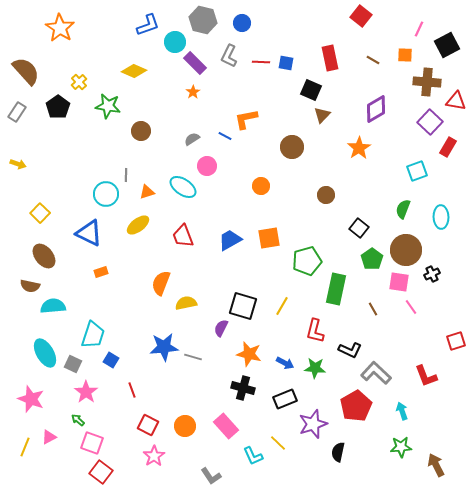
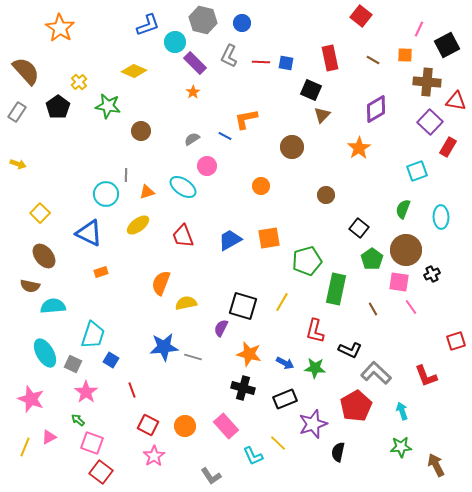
yellow line at (282, 306): moved 4 px up
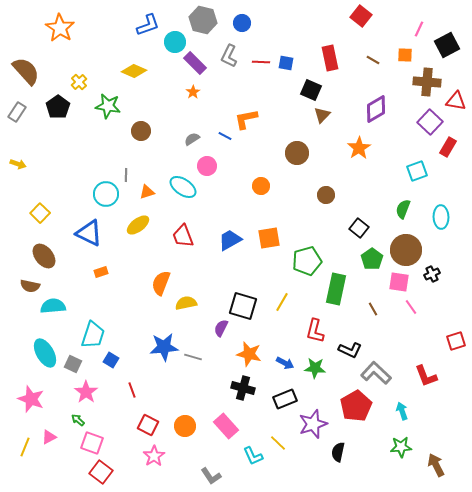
brown circle at (292, 147): moved 5 px right, 6 px down
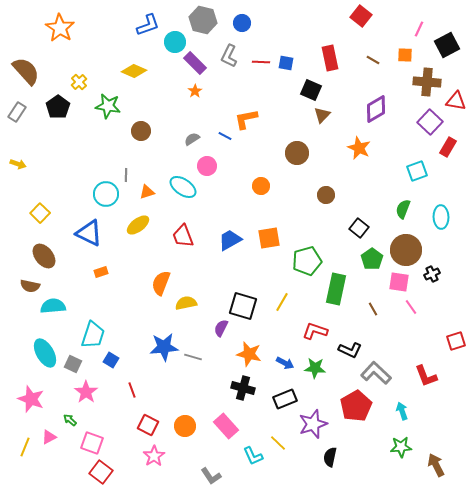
orange star at (193, 92): moved 2 px right, 1 px up
orange star at (359, 148): rotated 15 degrees counterclockwise
red L-shape at (315, 331): rotated 95 degrees clockwise
green arrow at (78, 420): moved 8 px left
black semicircle at (338, 452): moved 8 px left, 5 px down
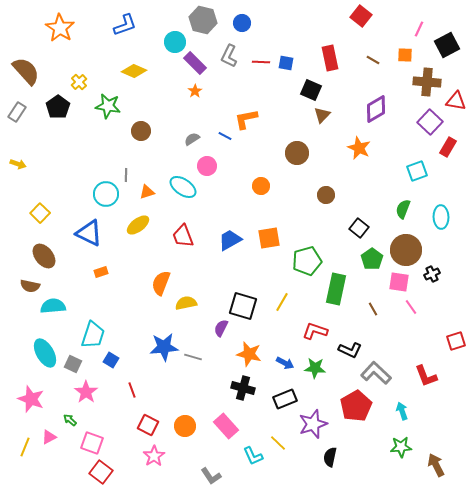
blue L-shape at (148, 25): moved 23 px left
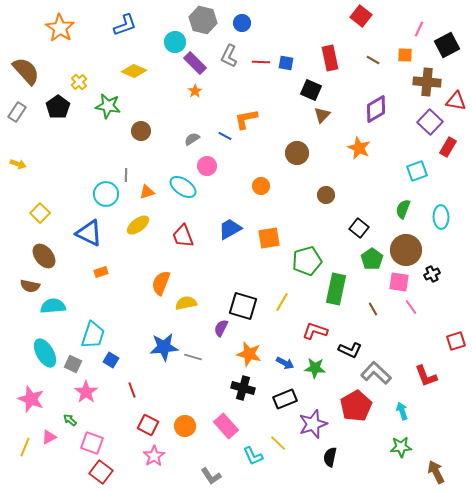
blue trapezoid at (230, 240): moved 11 px up
brown arrow at (436, 465): moved 7 px down
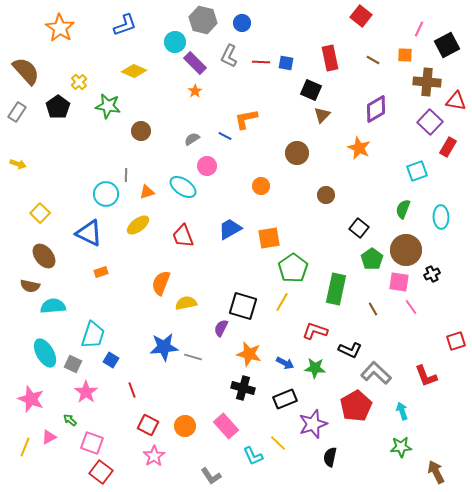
green pentagon at (307, 261): moved 14 px left, 7 px down; rotated 20 degrees counterclockwise
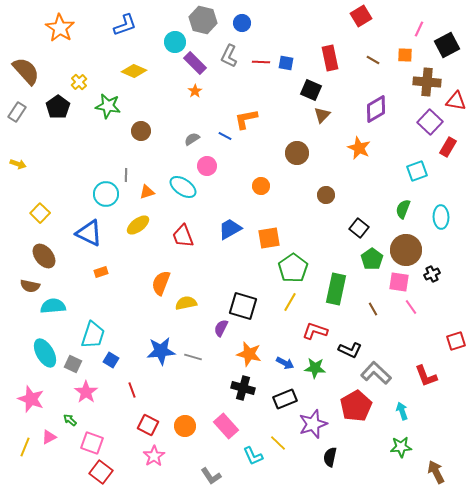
red square at (361, 16): rotated 20 degrees clockwise
yellow line at (282, 302): moved 8 px right
blue star at (164, 347): moved 3 px left, 4 px down
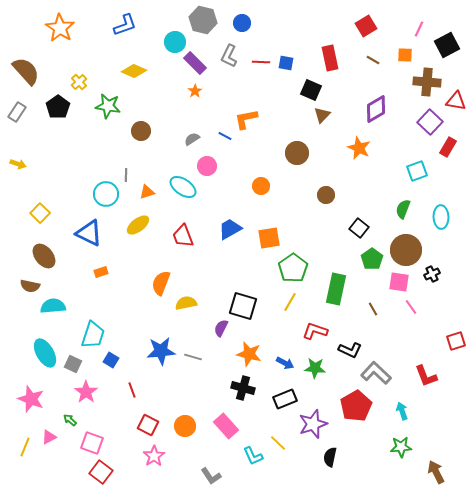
red square at (361, 16): moved 5 px right, 10 px down
